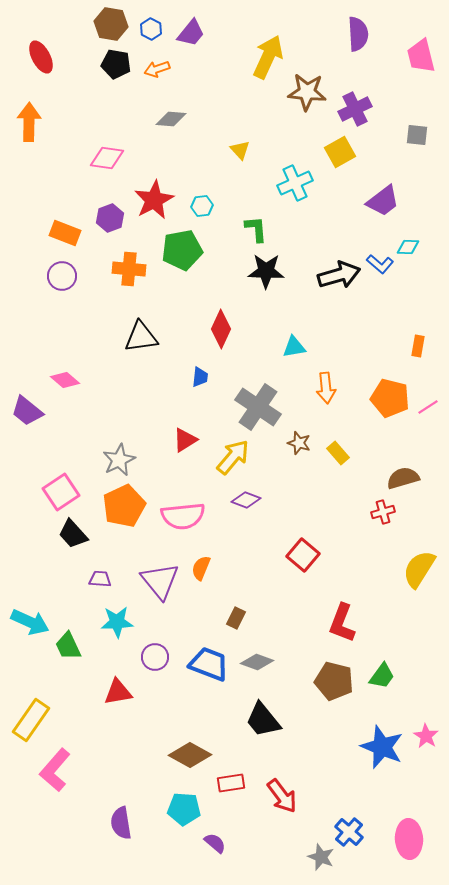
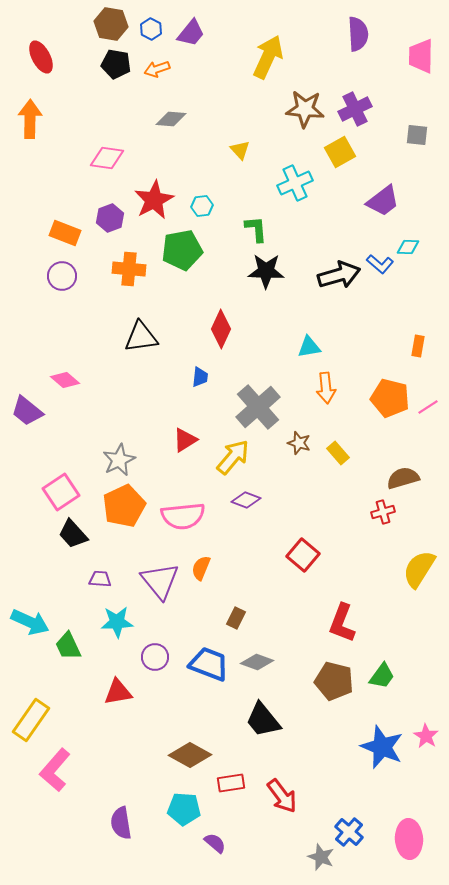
pink trapezoid at (421, 56): rotated 15 degrees clockwise
brown star at (307, 92): moved 2 px left, 17 px down
orange arrow at (29, 122): moved 1 px right, 3 px up
cyan triangle at (294, 347): moved 15 px right
gray cross at (258, 407): rotated 15 degrees clockwise
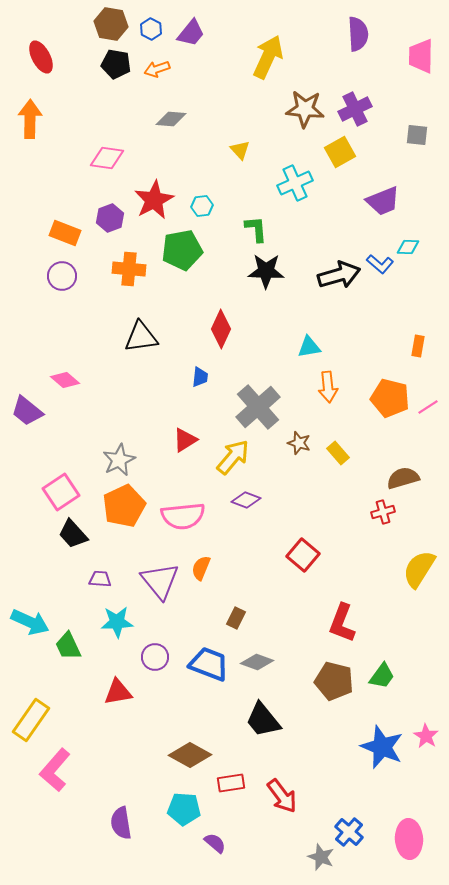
purple trapezoid at (383, 201): rotated 15 degrees clockwise
orange arrow at (326, 388): moved 2 px right, 1 px up
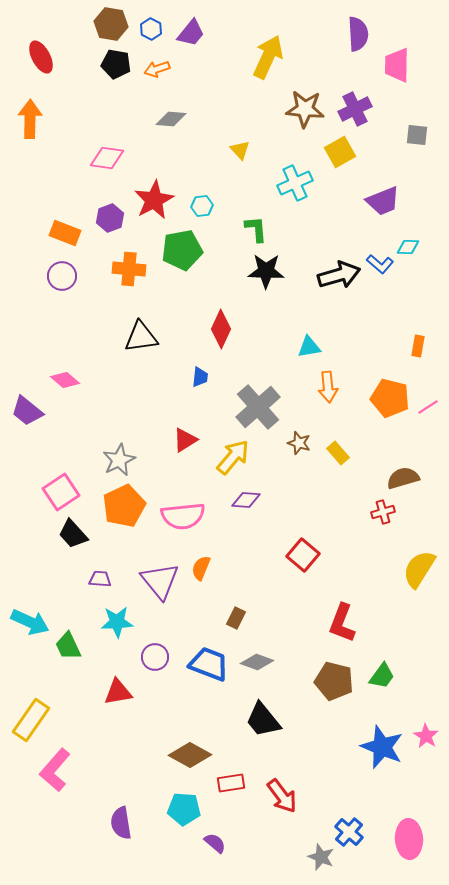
pink trapezoid at (421, 56): moved 24 px left, 9 px down
purple diamond at (246, 500): rotated 16 degrees counterclockwise
